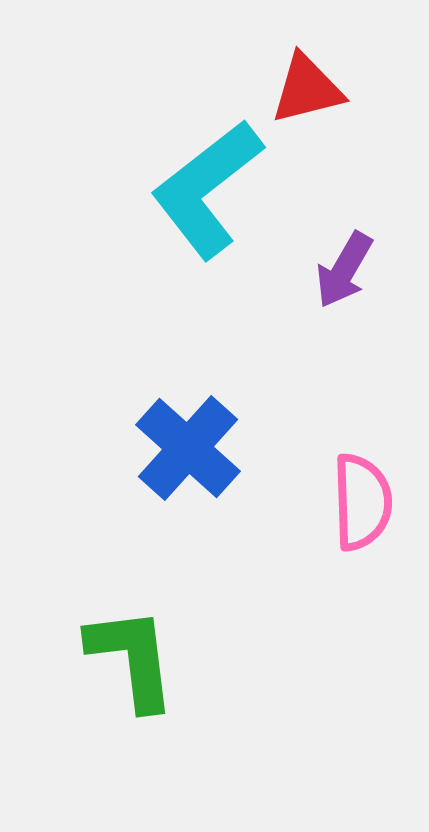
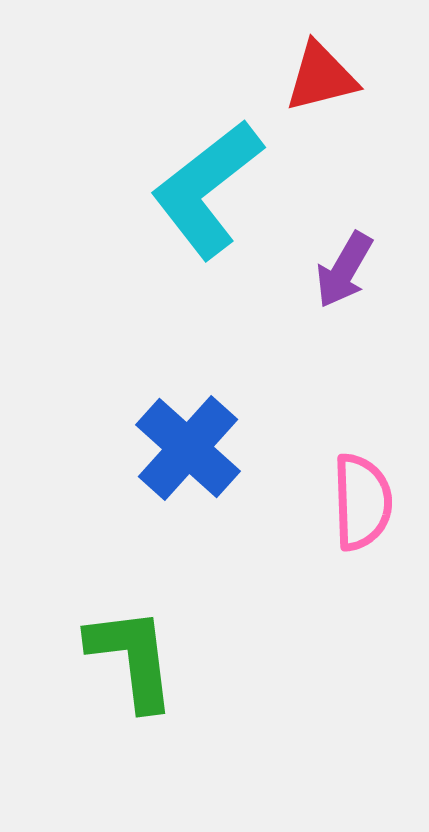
red triangle: moved 14 px right, 12 px up
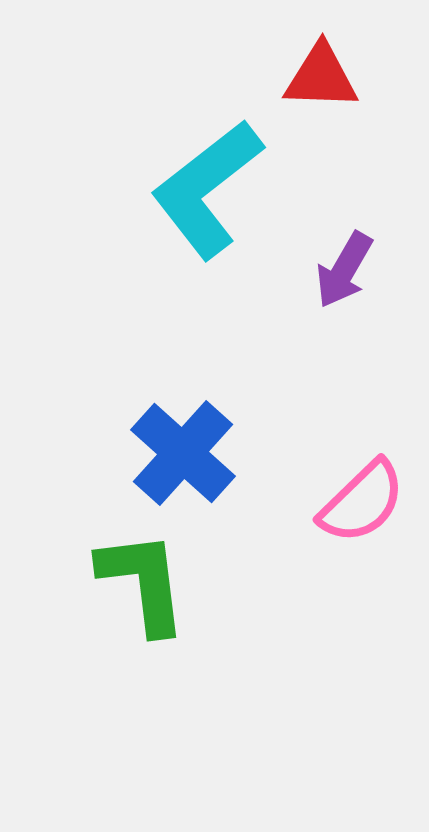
red triangle: rotated 16 degrees clockwise
blue cross: moved 5 px left, 5 px down
pink semicircle: rotated 48 degrees clockwise
green L-shape: moved 11 px right, 76 px up
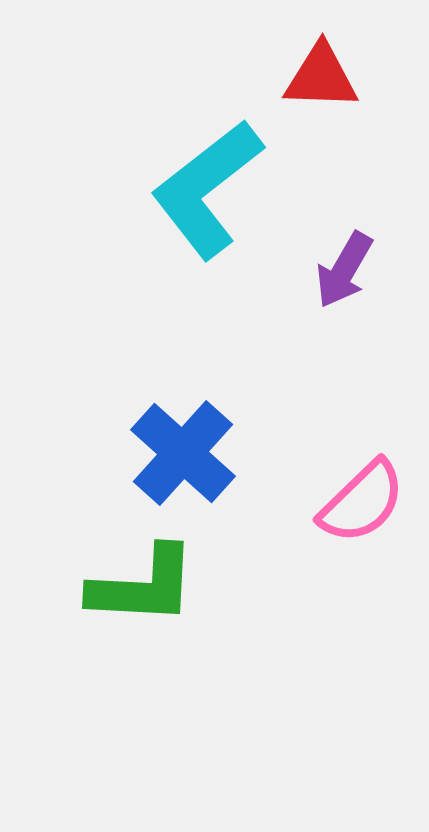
green L-shape: moved 4 px down; rotated 100 degrees clockwise
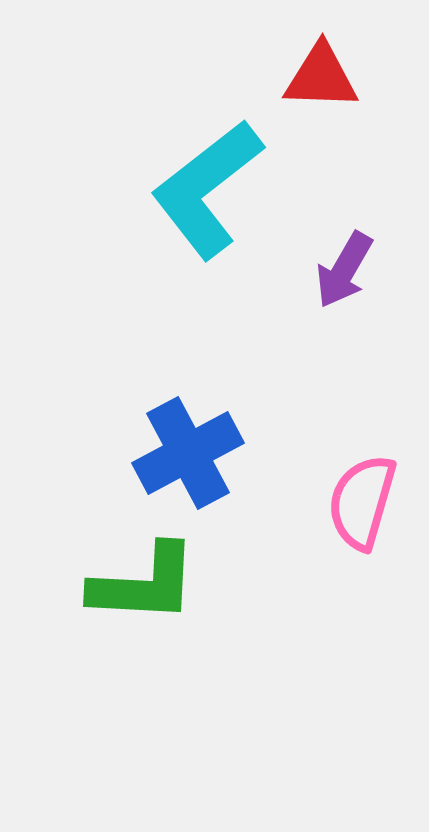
blue cross: moved 5 px right; rotated 20 degrees clockwise
pink semicircle: rotated 150 degrees clockwise
green L-shape: moved 1 px right, 2 px up
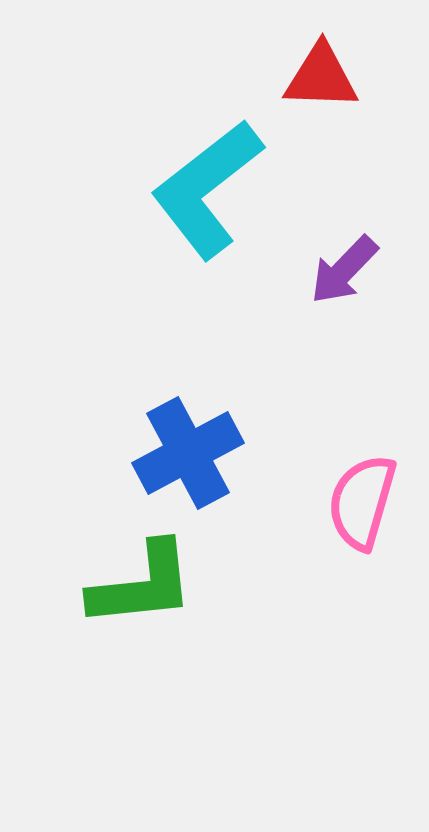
purple arrow: rotated 14 degrees clockwise
green L-shape: moved 2 px left, 1 px down; rotated 9 degrees counterclockwise
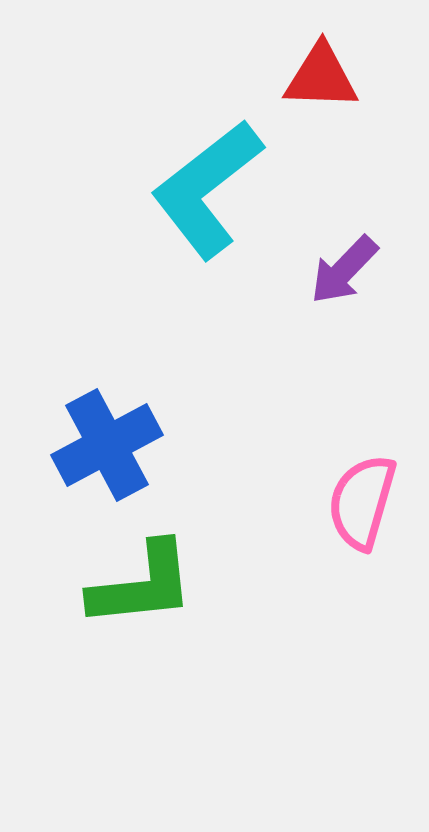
blue cross: moved 81 px left, 8 px up
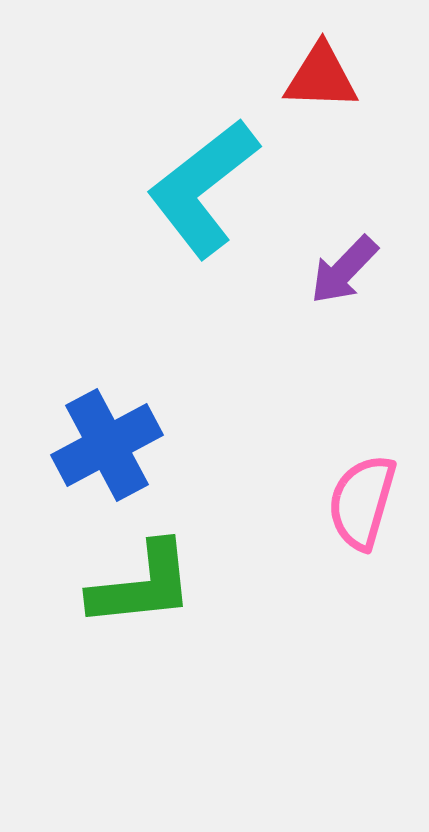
cyan L-shape: moved 4 px left, 1 px up
